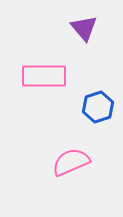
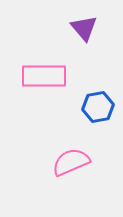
blue hexagon: rotated 8 degrees clockwise
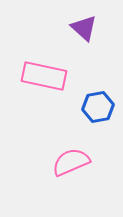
purple triangle: rotated 8 degrees counterclockwise
pink rectangle: rotated 12 degrees clockwise
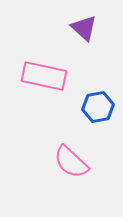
pink semicircle: rotated 114 degrees counterclockwise
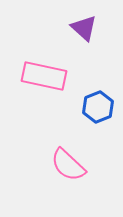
blue hexagon: rotated 12 degrees counterclockwise
pink semicircle: moved 3 px left, 3 px down
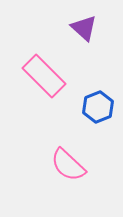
pink rectangle: rotated 33 degrees clockwise
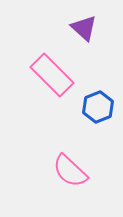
pink rectangle: moved 8 px right, 1 px up
pink semicircle: moved 2 px right, 6 px down
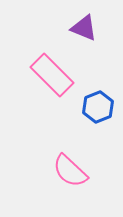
purple triangle: rotated 20 degrees counterclockwise
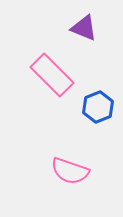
pink semicircle: rotated 24 degrees counterclockwise
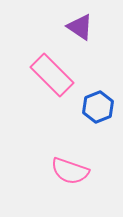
purple triangle: moved 4 px left, 1 px up; rotated 12 degrees clockwise
